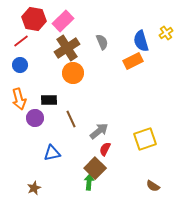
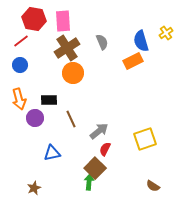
pink rectangle: rotated 50 degrees counterclockwise
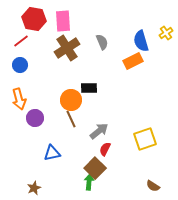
orange circle: moved 2 px left, 27 px down
black rectangle: moved 40 px right, 12 px up
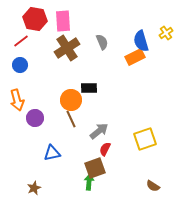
red hexagon: moved 1 px right
orange rectangle: moved 2 px right, 4 px up
orange arrow: moved 2 px left, 1 px down
brown square: rotated 25 degrees clockwise
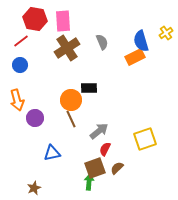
brown semicircle: moved 36 px left, 18 px up; rotated 104 degrees clockwise
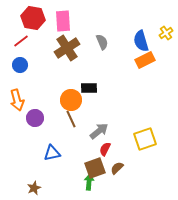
red hexagon: moved 2 px left, 1 px up
orange rectangle: moved 10 px right, 3 px down
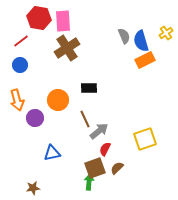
red hexagon: moved 6 px right
gray semicircle: moved 22 px right, 6 px up
orange circle: moved 13 px left
brown line: moved 14 px right
brown star: moved 1 px left; rotated 16 degrees clockwise
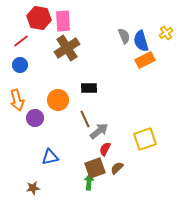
blue triangle: moved 2 px left, 4 px down
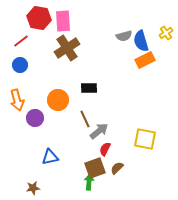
gray semicircle: rotated 98 degrees clockwise
yellow square: rotated 30 degrees clockwise
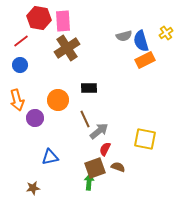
brown semicircle: moved 1 px right, 1 px up; rotated 64 degrees clockwise
